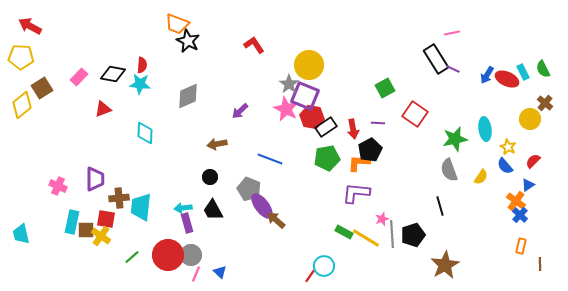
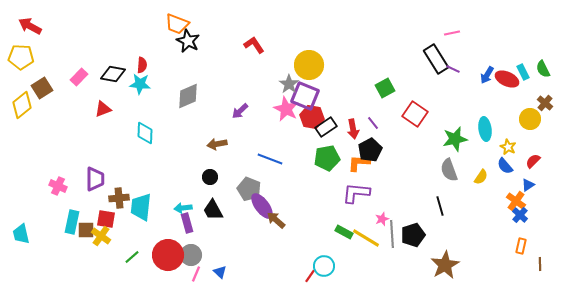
purple line at (378, 123): moved 5 px left; rotated 48 degrees clockwise
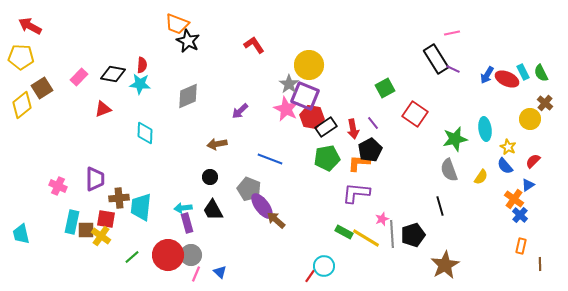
green semicircle at (543, 69): moved 2 px left, 4 px down
orange cross at (516, 201): moved 2 px left, 2 px up
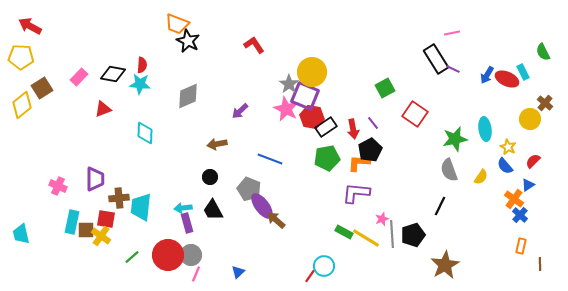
yellow circle at (309, 65): moved 3 px right, 7 px down
green semicircle at (541, 73): moved 2 px right, 21 px up
black line at (440, 206): rotated 42 degrees clockwise
blue triangle at (220, 272): moved 18 px right; rotated 32 degrees clockwise
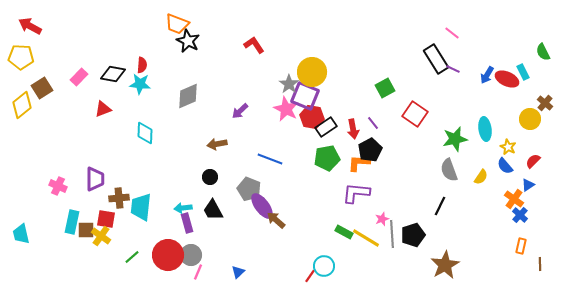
pink line at (452, 33): rotated 49 degrees clockwise
pink line at (196, 274): moved 2 px right, 2 px up
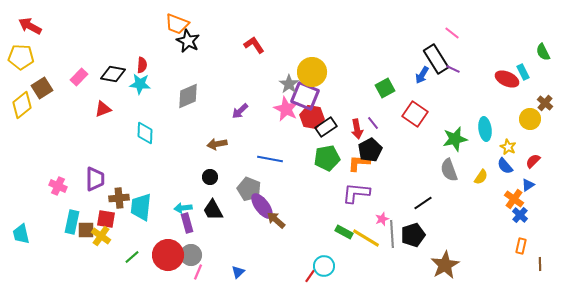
blue arrow at (487, 75): moved 65 px left
red arrow at (353, 129): moved 4 px right
blue line at (270, 159): rotated 10 degrees counterclockwise
black line at (440, 206): moved 17 px left, 3 px up; rotated 30 degrees clockwise
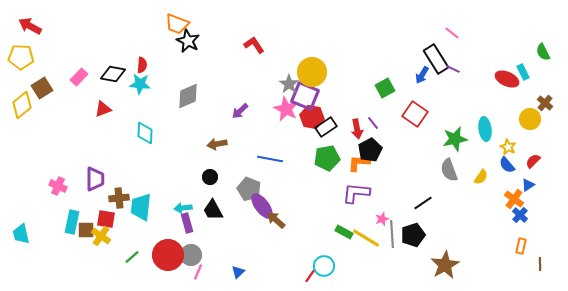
blue semicircle at (505, 166): moved 2 px right, 1 px up
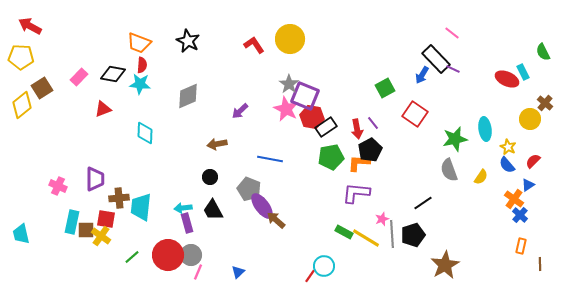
orange trapezoid at (177, 24): moved 38 px left, 19 px down
black rectangle at (436, 59): rotated 12 degrees counterclockwise
yellow circle at (312, 72): moved 22 px left, 33 px up
green pentagon at (327, 158): moved 4 px right, 1 px up
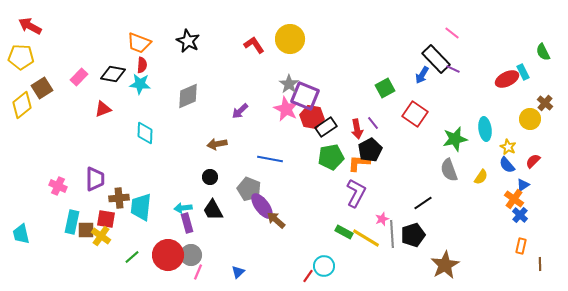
red ellipse at (507, 79): rotated 50 degrees counterclockwise
blue triangle at (528, 185): moved 5 px left
purple L-shape at (356, 193): rotated 112 degrees clockwise
red line at (310, 276): moved 2 px left
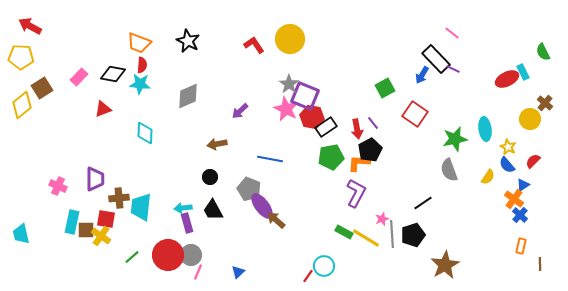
yellow semicircle at (481, 177): moved 7 px right
